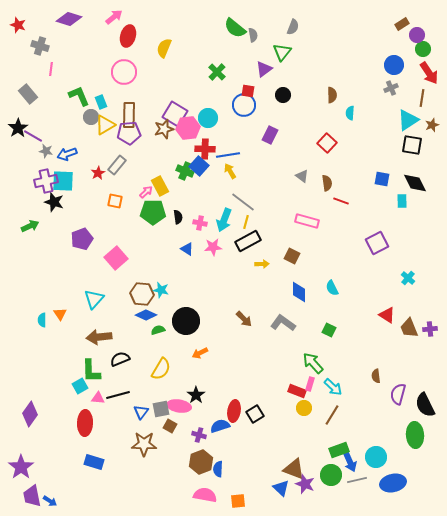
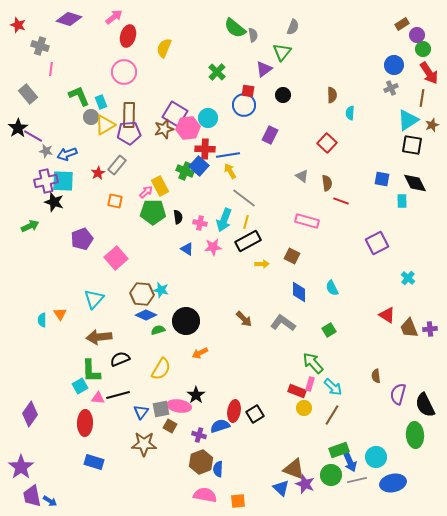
gray line at (243, 202): moved 1 px right, 4 px up
green square at (329, 330): rotated 32 degrees clockwise
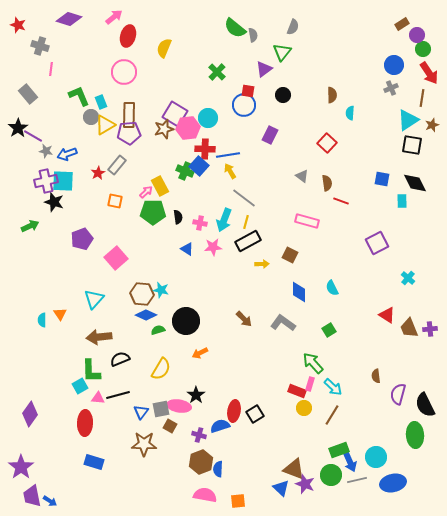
brown square at (292, 256): moved 2 px left, 1 px up
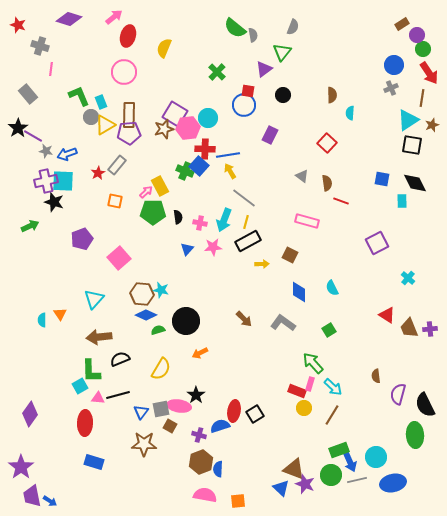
blue triangle at (187, 249): rotated 40 degrees clockwise
pink square at (116, 258): moved 3 px right
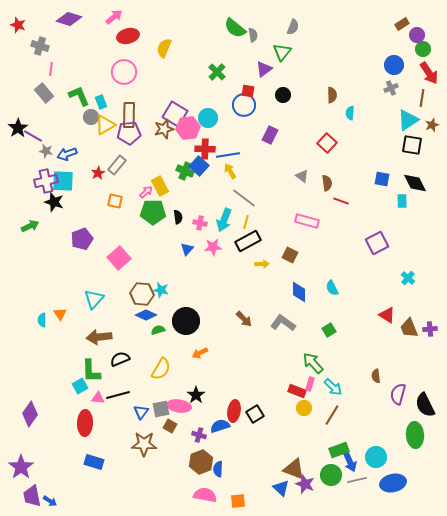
red ellipse at (128, 36): rotated 60 degrees clockwise
gray rectangle at (28, 94): moved 16 px right, 1 px up
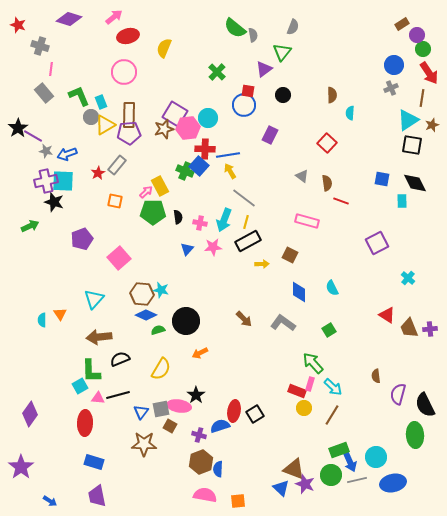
purple trapezoid at (32, 496): moved 65 px right
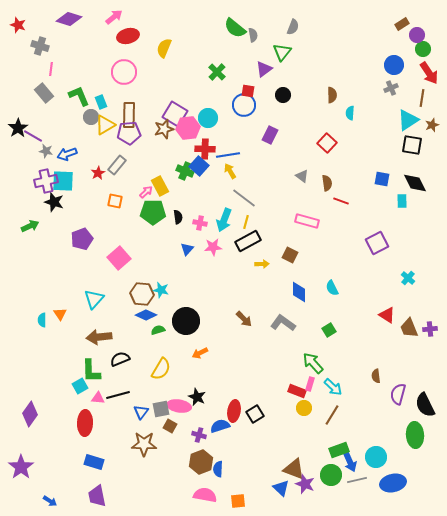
black star at (196, 395): moved 1 px right, 2 px down; rotated 12 degrees counterclockwise
